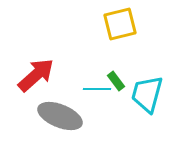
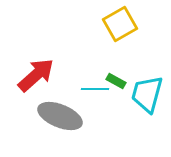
yellow square: rotated 16 degrees counterclockwise
green rectangle: rotated 24 degrees counterclockwise
cyan line: moved 2 px left
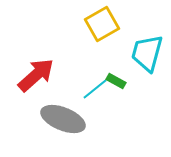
yellow square: moved 18 px left
cyan line: rotated 40 degrees counterclockwise
cyan trapezoid: moved 41 px up
gray ellipse: moved 3 px right, 3 px down
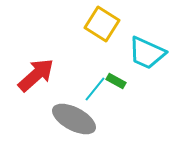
yellow square: rotated 28 degrees counterclockwise
cyan trapezoid: rotated 81 degrees counterclockwise
cyan line: rotated 12 degrees counterclockwise
gray ellipse: moved 11 px right; rotated 6 degrees clockwise
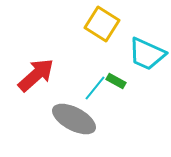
cyan trapezoid: moved 1 px down
cyan line: moved 1 px up
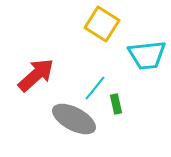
cyan trapezoid: moved 1 px down; rotated 30 degrees counterclockwise
green rectangle: moved 23 px down; rotated 48 degrees clockwise
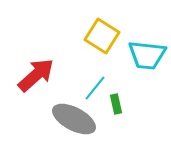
yellow square: moved 12 px down
cyan trapezoid: rotated 12 degrees clockwise
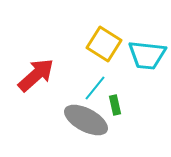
yellow square: moved 2 px right, 8 px down
green rectangle: moved 1 px left, 1 px down
gray ellipse: moved 12 px right, 1 px down
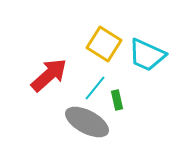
cyan trapezoid: rotated 18 degrees clockwise
red arrow: moved 13 px right
green rectangle: moved 2 px right, 5 px up
gray ellipse: moved 1 px right, 2 px down
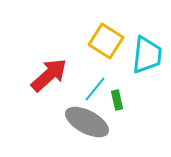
yellow square: moved 2 px right, 3 px up
cyan trapezoid: rotated 108 degrees counterclockwise
cyan line: moved 1 px down
